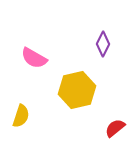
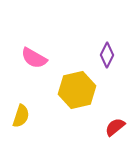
purple diamond: moved 4 px right, 11 px down
red semicircle: moved 1 px up
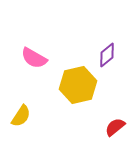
purple diamond: rotated 25 degrees clockwise
yellow hexagon: moved 1 px right, 5 px up
yellow semicircle: rotated 15 degrees clockwise
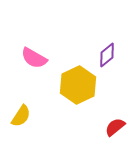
yellow hexagon: rotated 12 degrees counterclockwise
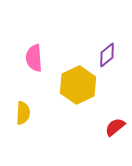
pink semicircle: rotated 56 degrees clockwise
yellow semicircle: moved 2 px right, 3 px up; rotated 30 degrees counterclockwise
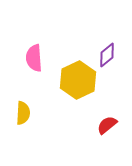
yellow hexagon: moved 5 px up
red semicircle: moved 8 px left, 2 px up
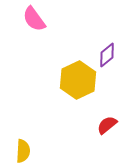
pink semicircle: moved 39 px up; rotated 32 degrees counterclockwise
yellow semicircle: moved 38 px down
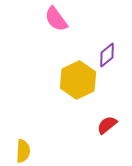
pink semicircle: moved 22 px right
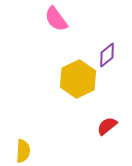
yellow hexagon: moved 1 px up
red semicircle: moved 1 px down
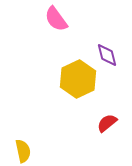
purple diamond: rotated 65 degrees counterclockwise
red semicircle: moved 3 px up
yellow semicircle: rotated 15 degrees counterclockwise
